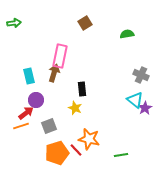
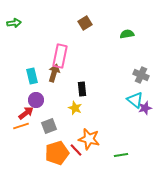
cyan rectangle: moved 3 px right
purple star: rotated 16 degrees clockwise
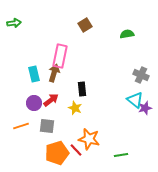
brown square: moved 2 px down
cyan rectangle: moved 2 px right, 2 px up
purple circle: moved 2 px left, 3 px down
red arrow: moved 25 px right, 13 px up
gray square: moved 2 px left; rotated 28 degrees clockwise
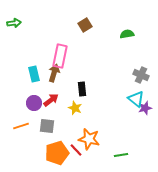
cyan triangle: moved 1 px right, 1 px up
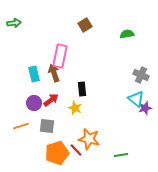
brown arrow: rotated 36 degrees counterclockwise
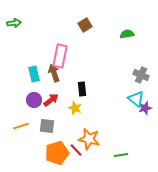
purple circle: moved 3 px up
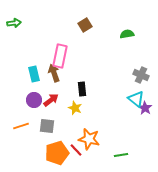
purple star: rotated 24 degrees counterclockwise
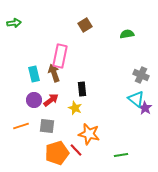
orange star: moved 5 px up
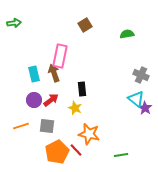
orange pentagon: moved 1 px up; rotated 10 degrees counterclockwise
